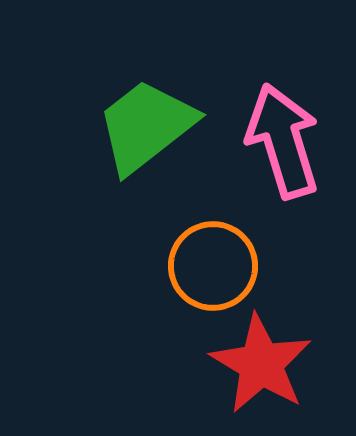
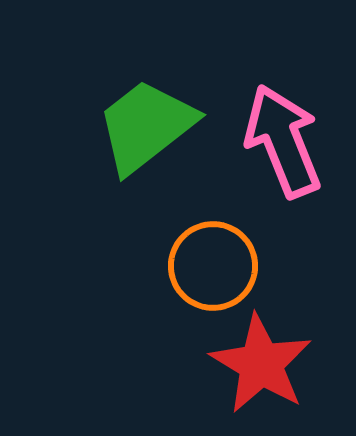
pink arrow: rotated 5 degrees counterclockwise
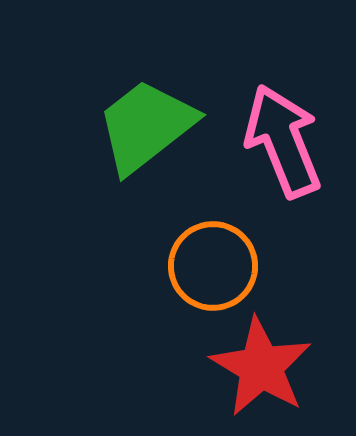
red star: moved 3 px down
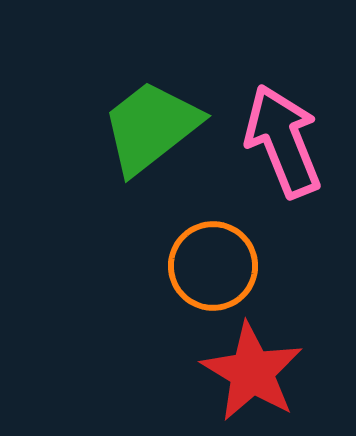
green trapezoid: moved 5 px right, 1 px down
red star: moved 9 px left, 5 px down
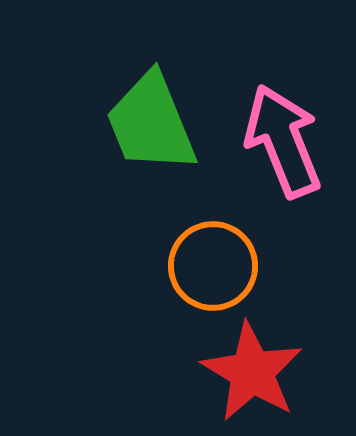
green trapezoid: moved 4 px up; rotated 74 degrees counterclockwise
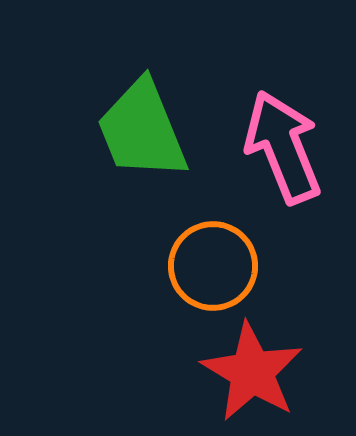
green trapezoid: moved 9 px left, 7 px down
pink arrow: moved 6 px down
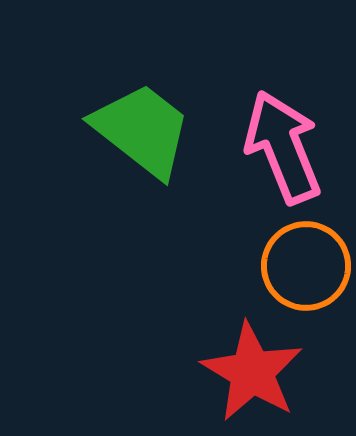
green trapezoid: rotated 150 degrees clockwise
orange circle: moved 93 px right
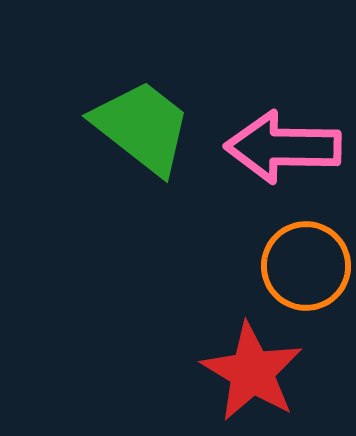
green trapezoid: moved 3 px up
pink arrow: rotated 67 degrees counterclockwise
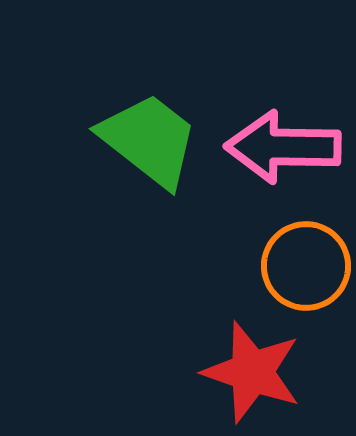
green trapezoid: moved 7 px right, 13 px down
red star: rotated 12 degrees counterclockwise
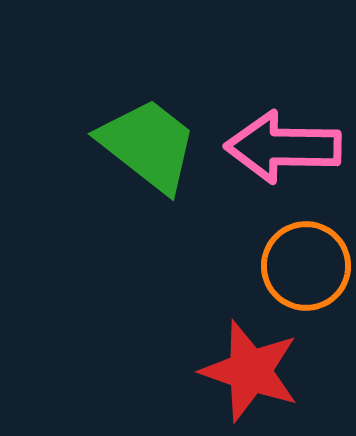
green trapezoid: moved 1 px left, 5 px down
red star: moved 2 px left, 1 px up
